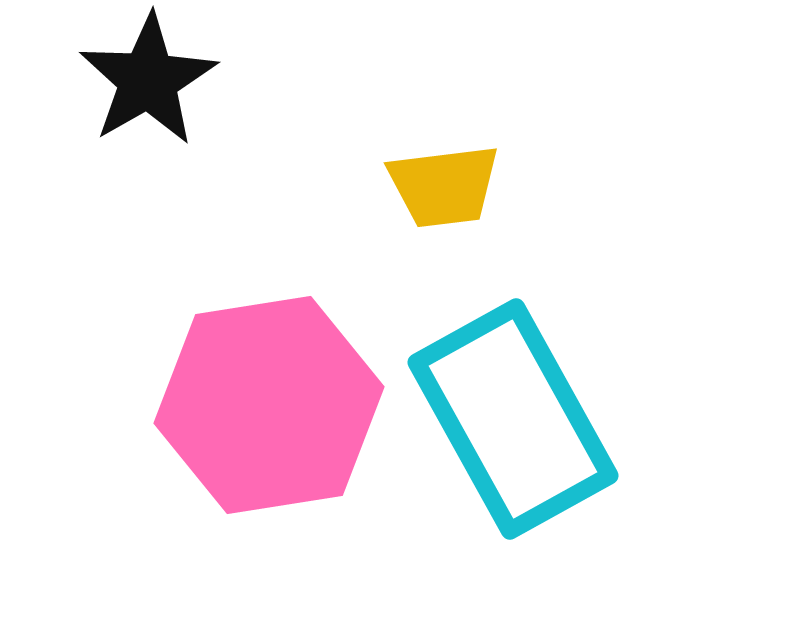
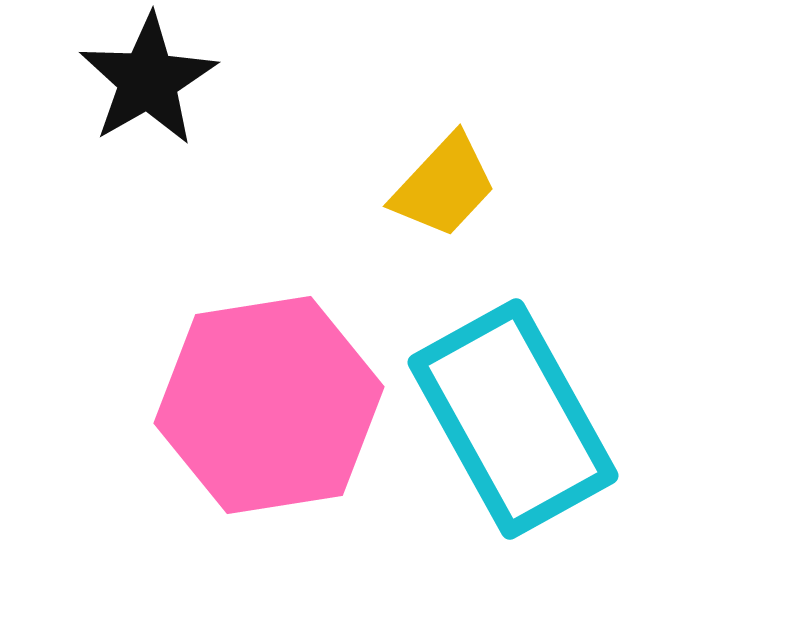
yellow trapezoid: rotated 40 degrees counterclockwise
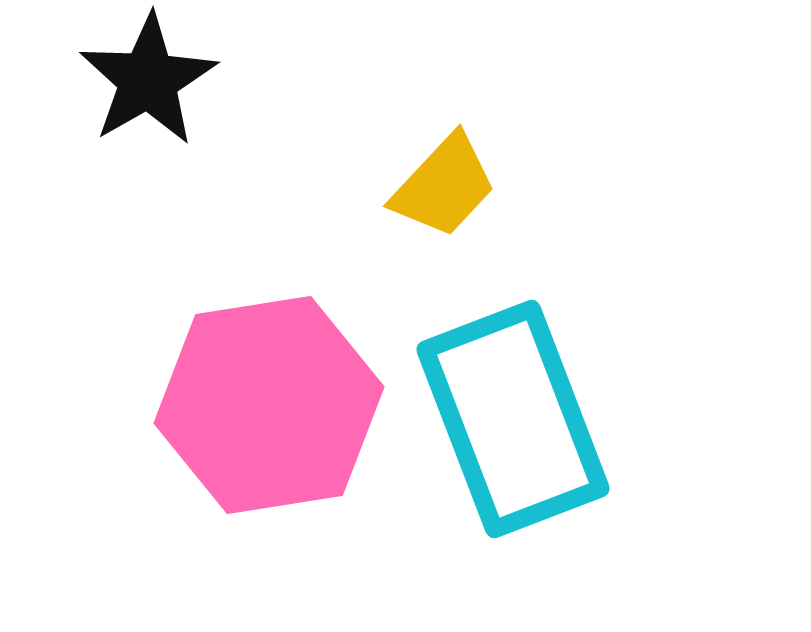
cyan rectangle: rotated 8 degrees clockwise
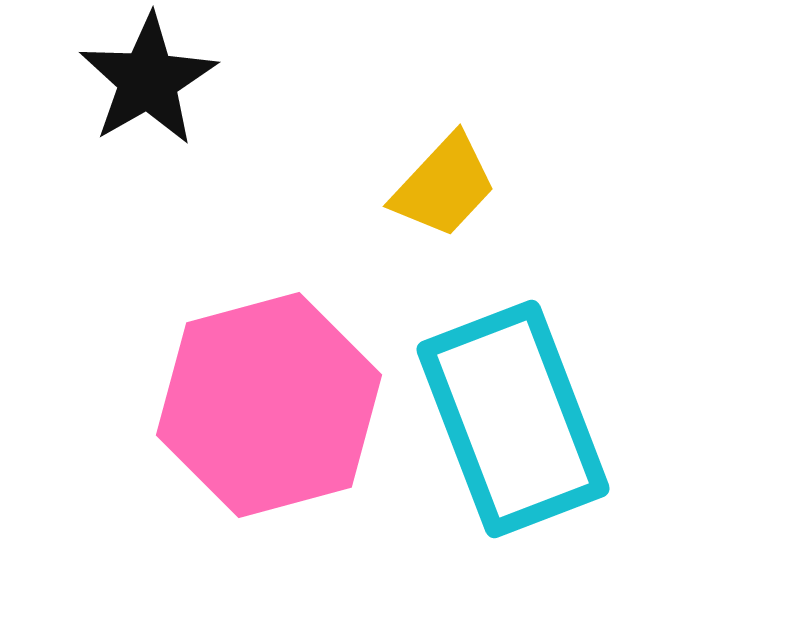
pink hexagon: rotated 6 degrees counterclockwise
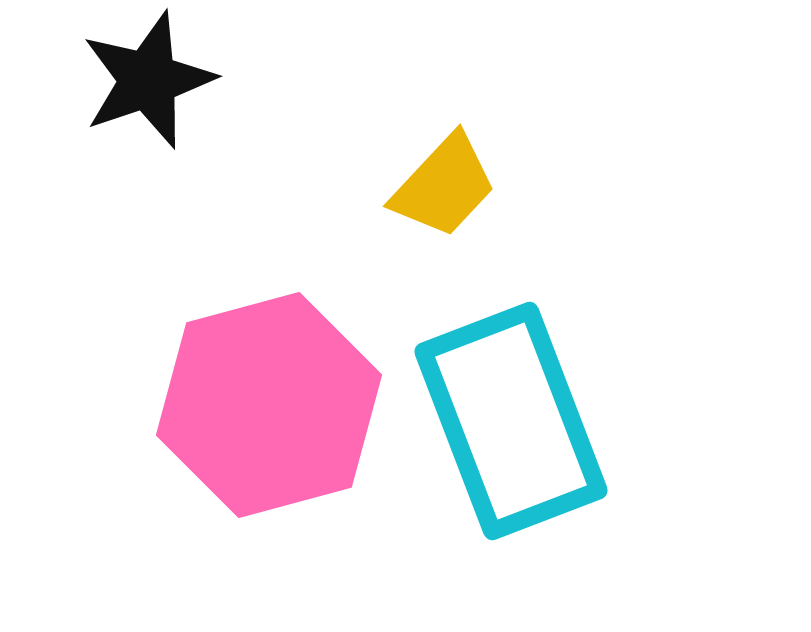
black star: rotated 11 degrees clockwise
cyan rectangle: moved 2 px left, 2 px down
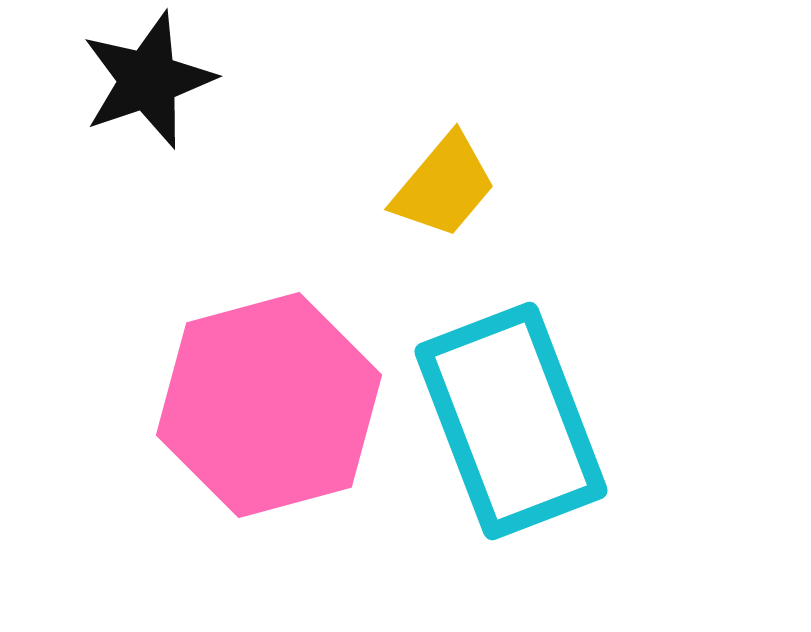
yellow trapezoid: rotated 3 degrees counterclockwise
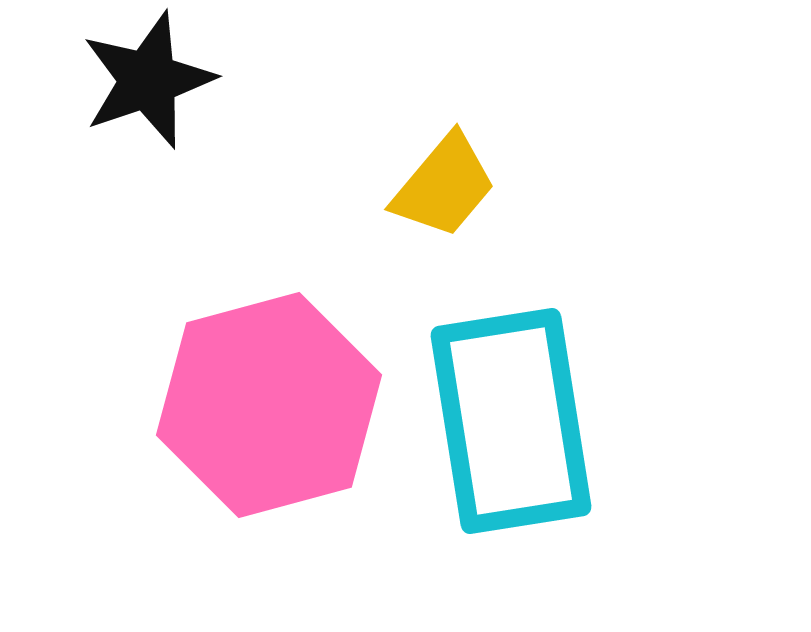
cyan rectangle: rotated 12 degrees clockwise
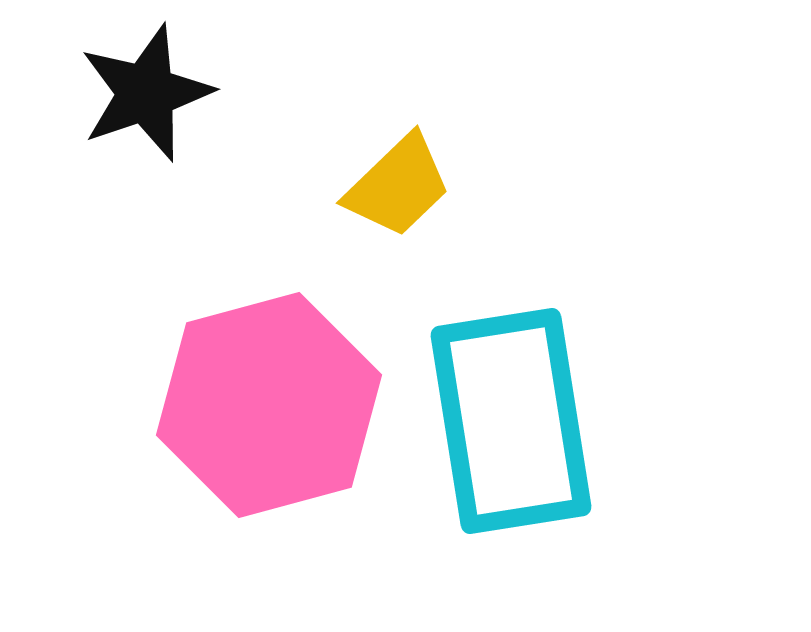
black star: moved 2 px left, 13 px down
yellow trapezoid: moved 46 px left; rotated 6 degrees clockwise
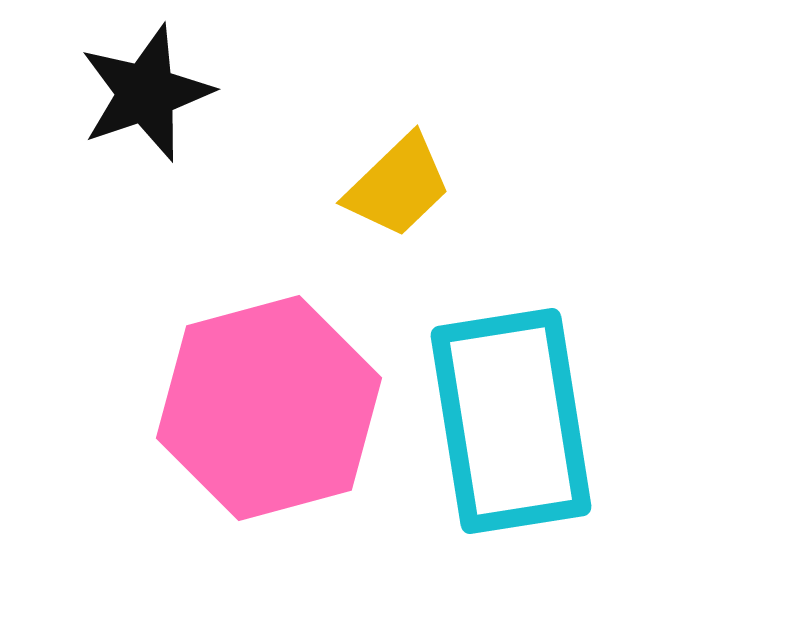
pink hexagon: moved 3 px down
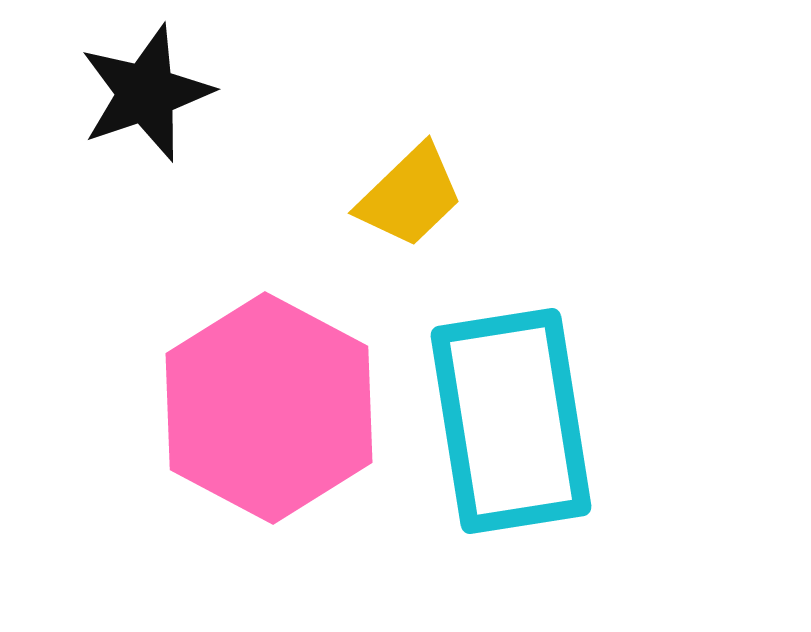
yellow trapezoid: moved 12 px right, 10 px down
pink hexagon: rotated 17 degrees counterclockwise
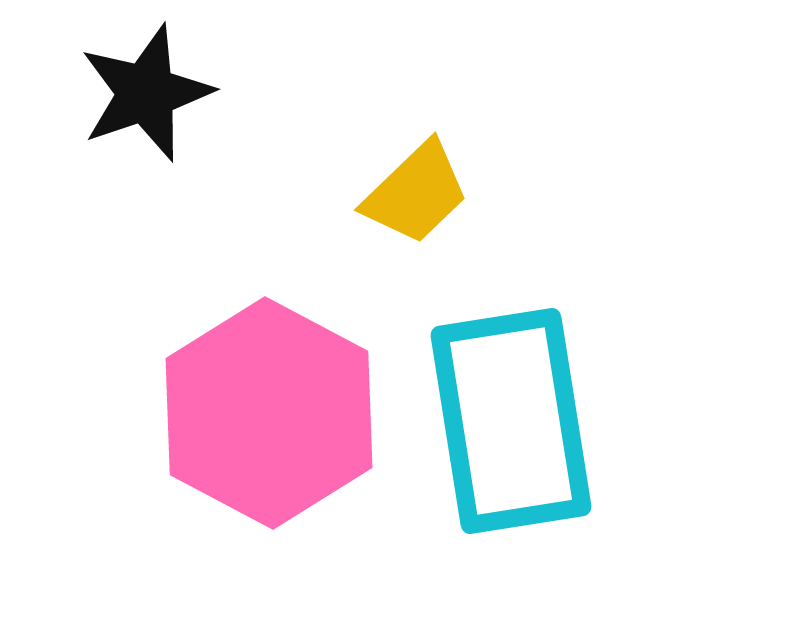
yellow trapezoid: moved 6 px right, 3 px up
pink hexagon: moved 5 px down
